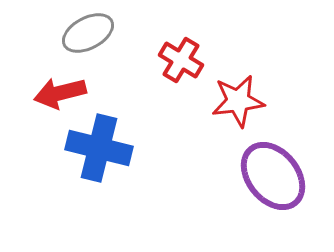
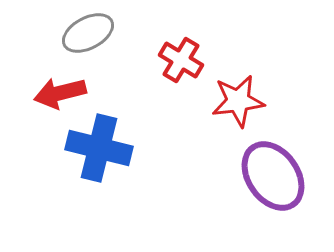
purple ellipse: rotated 4 degrees clockwise
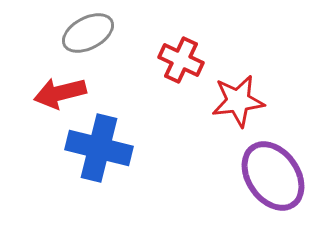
red cross: rotated 6 degrees counterclockwise
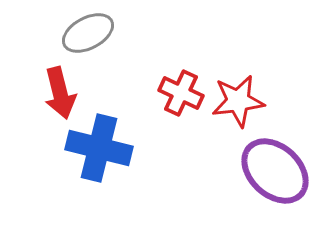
red cross: moved 33 px down
red arrow: rotated 90 degrees counterclockwise
purple ellipse: moved 2 px right, 5 px up; rotated 12 degrees counterclockwise
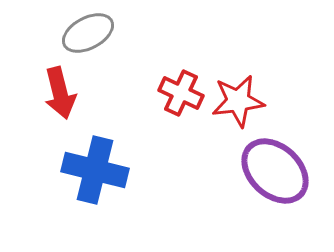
blue cross: moved 4 px left, 22 px down
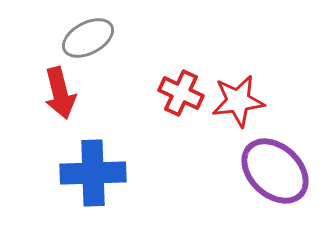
gray ellipse: moved 5 px down
blue cross: moved 2 px left, 3 px down; rotated 16 degrees counterclockwise
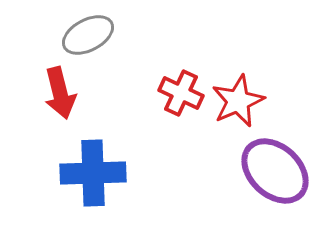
gray ellipse: moved 3 px up
red star: rotated 16 degrees counterclockwise
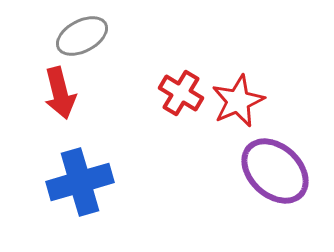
gray ellipse: moved 6 px left, 1 px down
red cross: rotated 6 degrees clockwise
blue cross: moved 13 px left, 9 px down; rotated 14 degrees counterclockwise
